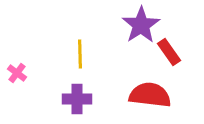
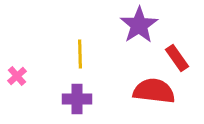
purple star: moved 2 px left
red rectangle: moved 8 px right, 6 px down
pink cross: moved 3 px down; rotated 12 degrees clockwise
red semicircle: moved 4 px right, 4 px up
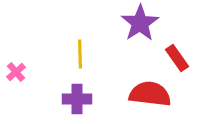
purple star: moved 1 px right, 2 px up
pink cross: moved 1 px left, 4 px up
red semicircle: moved 4 px left, 3 px down
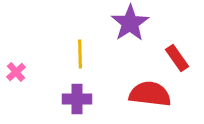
purple star: moved 10 px left
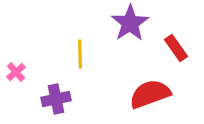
red rectangle: moved 1 px left, 10 px up
red semicircle: rotated 27 degrees counterclockwise
purple cross: moved 21 px left; rotated 12 degrees counterclockwise
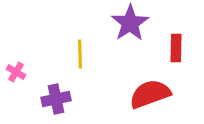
red rectangle: rotated 36 degrees clockwise
pink cross: rotated 18 degrees counterclockwise
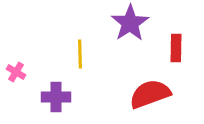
purple cross: moved 2 px up; rotated 12 degrees clockwise
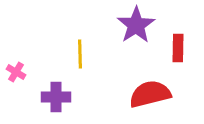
purple star: moved 6 px right, 2 px down
red rectangle: moved 2 px right
red semicircle: rotated 6 degrees clockwise
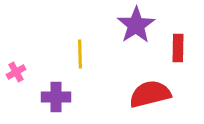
pink cross: rotated 30 degrees clockwise
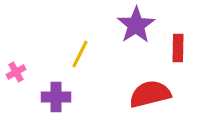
yellow line: rotated 28 degrees clockwise
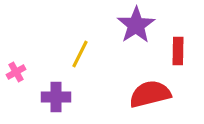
red rectangle: moved 3 px down
